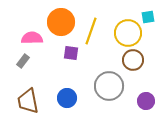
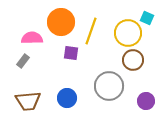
cyan square: moved 1 px left, 1 px down; rotated 32 degrees clockwise
brown trapezoid: rotated 84 degrees counterclockwise
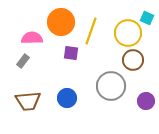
gray circle: moved 2 px right
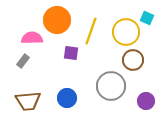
orange circle: moved 4 px left, 2 px up
yellow circle: moved 2 px left, 1 px up
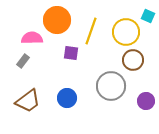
cyan square: moved 1 px right, 2 px up
brown trapezoid: rotated 32 degrees counterclockwise
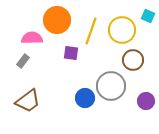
yellow circle: moved 4 px left, 2 px up
blue circle: moved 18 px right
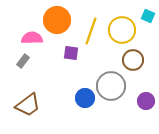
brown trapezoid: moved 4 px down
